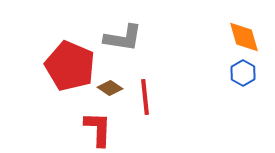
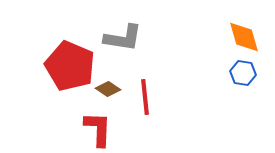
blue hexagon: rotated 20 degrees counterclockwise
brown diamond: moved 2 px left, 1 px down
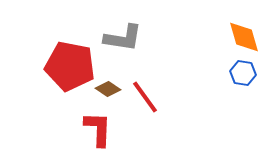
red pentagon: rotated 12 degrees counterclockwise
red line: rotated 30 degrees counterclockwise
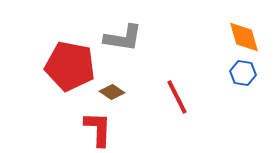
brown diamond: moved 4 px right, 3 px down
red line: moved 32 px right; rotated 9 degrees clockwise
